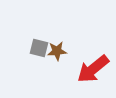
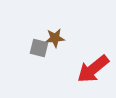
brown star: moved 2 px left, 13 px up
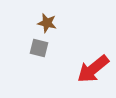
brown star: moved 8 px left, 15 px up; rotated 18 degrees clockwise
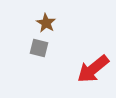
brown star: moved 1 px left; rotated 18 degrees clockwise
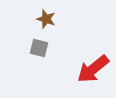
brown star: moved 4 px up; rotated 12 degrees counterclockwise
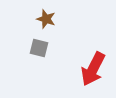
red arrow: rotated 24 degrees counterclockwise
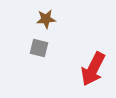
brown star: rotated 24 degrees counterclockwise
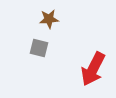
brown star: moved 3 px right
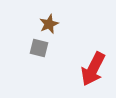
brown star: moved 5 px down; rotated 18 degrees counterclockwise
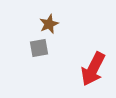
gray square: rotated 24 degrees counterclockwise
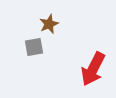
gray square: moved 5 px left, 1 px up
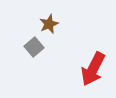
gray square: rotated 30 degrees counterclockwise
